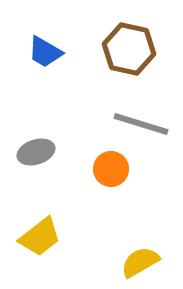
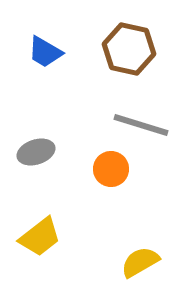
gray line: moved 1 px down
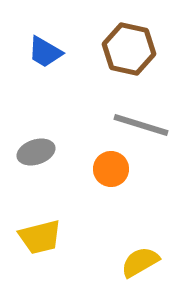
yellow trapezoid: rotated 24 degrees clockwise
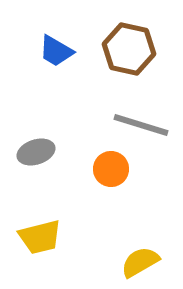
blue trapezoid: moved 11 px right, 1 px up
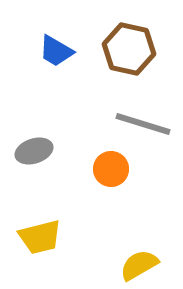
gray line: moved 2 px right, 1 px up
gray ellipse: moved 2 px left, 1 px up
yellow semicircle: moved 1 px left, 3 px down
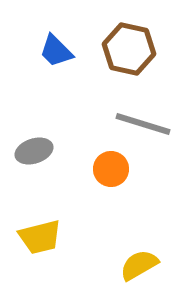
blue trapezoid: rotated 15 degrees clockwise
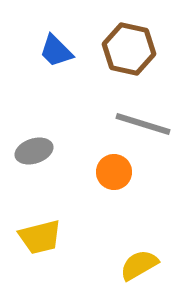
orange circle: moved 3 px right, 3 px down
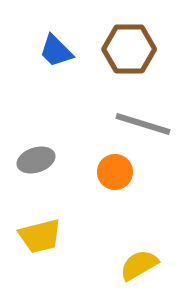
brown hexagon: rotated 12 degrees counterclockwise
gray ellipse: moved 2 px right, 9 px down
orange circle: moved 1 px right
yellow trapezoid: moved 1 px up
